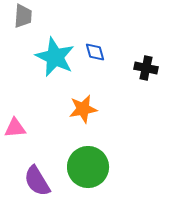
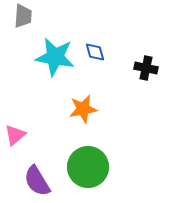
cyan star: rotated 15 degrees counterclockwise
pink triangle: moved 7 px down; rotated 35 degrees counterclockwise
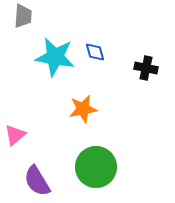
green circle: moved 8 px right
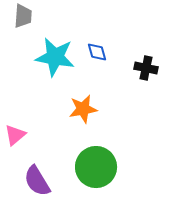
blue diamond: moved 2 px right
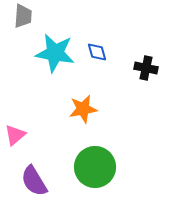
cyan star: moved 4 px up
green circle: moved 1 px left
purple semicircle: moved 3 px left
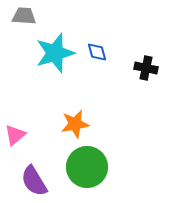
gray trapezoid: moved 1 px right; rotated 90 degrees counterclockwise
cyan star: rotated 27 degrees counterclockwise
orange star: moved 8 px left, 15 px down
green circle: moved 8 px left
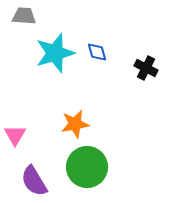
black cross: rotated 15 degrees clockwise
pink triangle: rotated 20 degrees counterclockwise
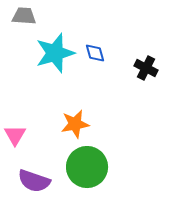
blue diamond: moved 2 px left, 1 px down
purple semicircle: rotated 40 degrees counterclockwise
